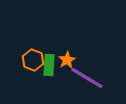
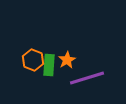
purple line: rotated 48 degrees counterclockwise
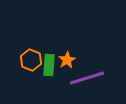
orange hexagon: moved 2 px left
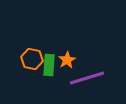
orange hexagon: moved 1 px right, 1 px up; rotated 10 degrees counterclockwise
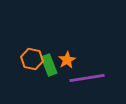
green rectangle: rotated 25 degrees counterclockwise
purple line: rotated 8 degrees clockwise
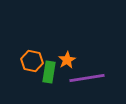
orange hexagon: moved 2 px down
green rectangle: moved 7 px down; rotated 30 degrees clockwise
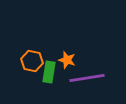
orange star: rotated 24 degrees counterclockwise
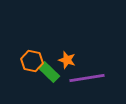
green rectangle: rotated 55 degrees counterclockwise
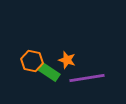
green rectangle: rotated 10 degrees counterclockwise
